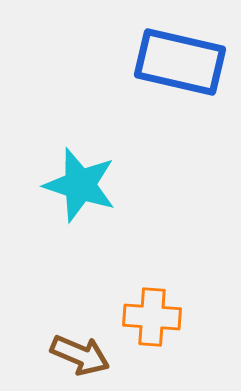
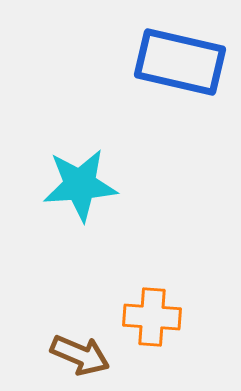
cyan star: rotated 22 degrees counterclockwise
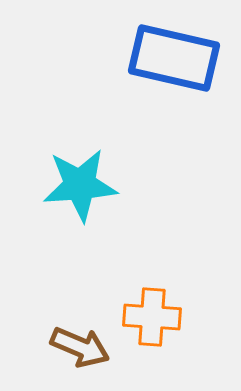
blue rectangle: moved 6 px left, 4 px up
brown arrow: moved 8 px up
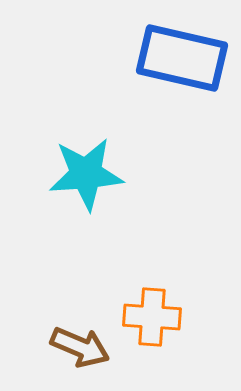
blue rectangle: moved 8 px right
cyan star: moved 6 px right, 11 px up
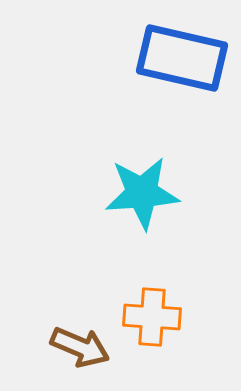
cyan star: moved 56 px right, 19 px down
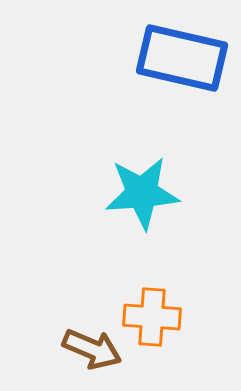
brown arrow: moved 12 px right, 2 px down
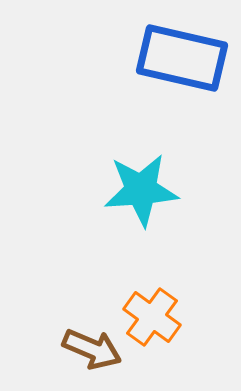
cyan star: moved 1 px left, 3 px up
orange cross: rotated 32 degrees clockwise
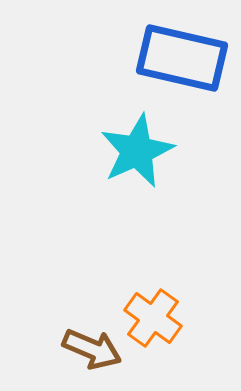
cyan star: moved 4 px left, 39 px up; rotated 20 degrees counterclockwise
orange cross: moved 1 px right, 1 px down
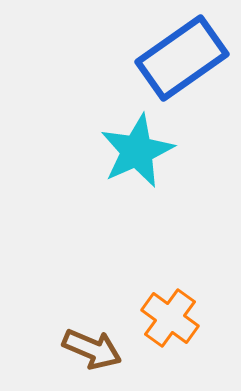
blue rectangle: rotated 48 degrees counterclockwise
orange cross: moved 17 px right
